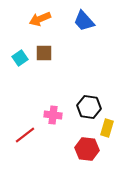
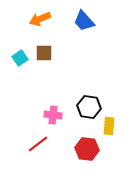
yellow rectangle: moved 2 px right, 2 px up; rotated 12 degrees counterclockwise
red line: moved 13 px right, 9 px down
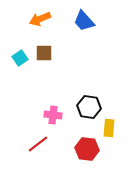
yellow rectangle: moved 2 px down
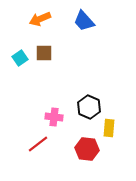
black hexagon: rotated 15 degrees clockwise
pink cross: moved 1 px right, 2 px down
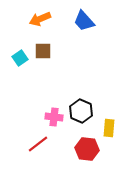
brown square: moved 1 px left, 2 px up
black hexagon: moved 8 px left, 4 px down
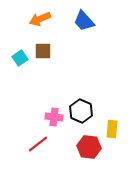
yellow rectangle: moved 3 px right, 1 px down
red hexagon: moved 2 px right, 2 px up
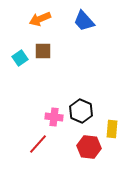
red line: rotated 10 degrees counterclockwise
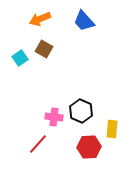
brown square: moved 1 px right, 2 px up; rotated 30 degrees clockwise
red hexagon: rotated 10 degrees counterclockwise
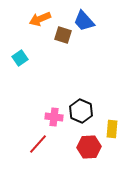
brown square: moved 19 px right, 14 px up; rotated 12 degrees counterclockwise
